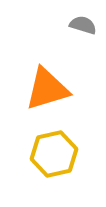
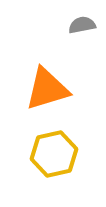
gray semicircle: moved 1 px left; rotated 28 degrees counterclockwise
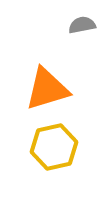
yellow hexagon: moved 7 px up
